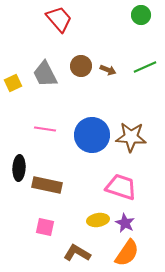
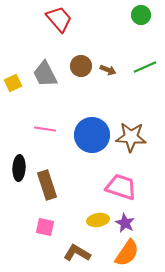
brown rectangle: rotated 60 degrees clockwise
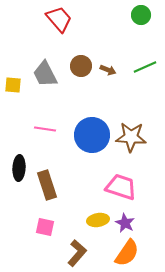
yellow square: moved 2 px down; rotated 30 degrees clockwise
brown L-shape: rotated 100 degrees clockwise
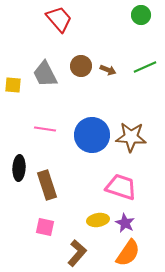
orange semicircle: moved 1 px right
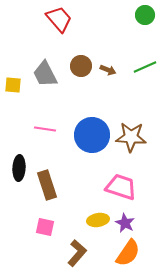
green circle: moved 4 px right
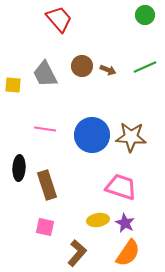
brown circle: moved 1 px right
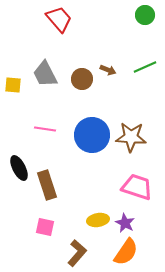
brown circle: moved 13 px down
black ellipse: rotated 30 degrees counterclockwise
pink trapezoid: moved 16 px right
orange semicircle: moved 2 px left, 1 px up
